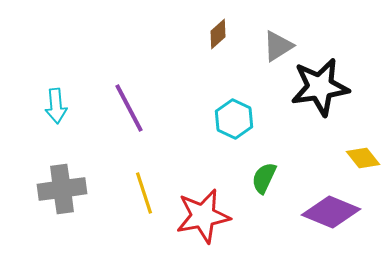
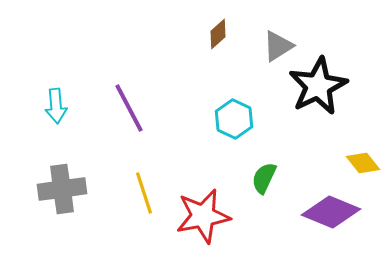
black star: moved 2 px left, 1 px up; rotated 18 degrees counterclockwise
yellow diamond: moved 5 px down
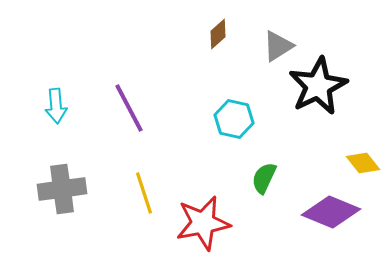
cyan hexagon: rotated 12 degrees counterclockwise
red star: moved 7 px down
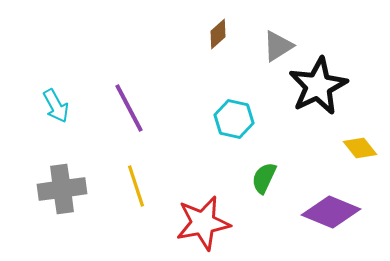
cyan arrow: rotated 24 degrees counterclockwise
yellow diamond: moved 3 px left, 15 px up
yellow line: moved 8 px left, 7 px up
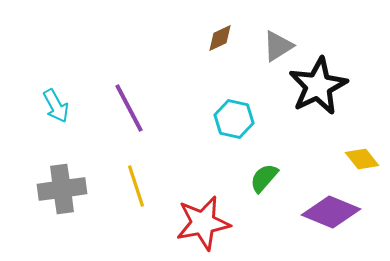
brown diamond: moved 2 px right, 4 px down; rotated 16 degrees clockwise
yellow diamond: moved 2 px right, 11 px down
green semicircle: rotated 16 degrees clockwise
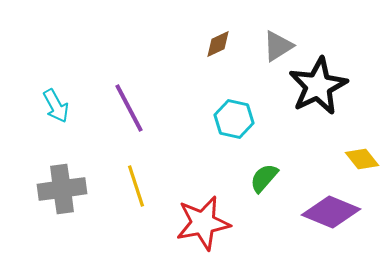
brown diamond: moved 2 px left, 6 px down
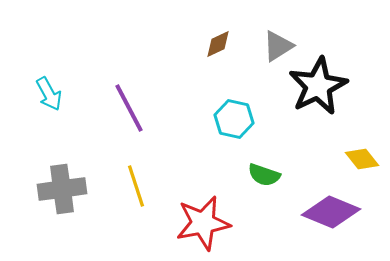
cyan arrow: moved 7 px left, 12 px up
green semicircle: moved 3 px up; rotated 112 degrees counterclockwise
